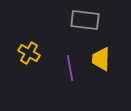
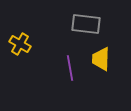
gray rectangle: moved 1 px right, 4 px down
yellow cross: moved 9 px left, 9 px up
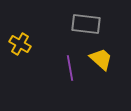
yellow trapezoid: rotated 130 degrees clockwise
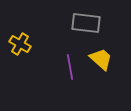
gray rectangle: moved 1 px up
purple line: moved 1 px up
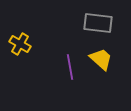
gray rectangle: moved 12 px right
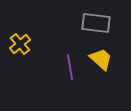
gray rectangle: moved 2 px left
yellow cross: rotated 20 degrees clockwise
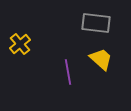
purple line: moved 2 px left, 5 px down
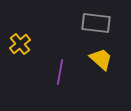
purple line: moved 8 px left; rotated 20 degrees clockwise
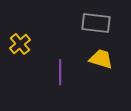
yellow trapezoid: rotated 25 degrees counterclockwise
purple line: rotated 10 degrees counterclockwise
